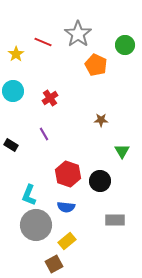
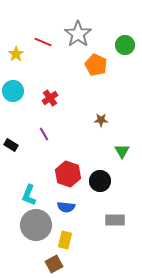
yellow rectangle: moved 2 px left, 1 px up; rotated 36 degrees counterclockwise
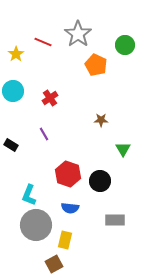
green triangle: moved 1 px right, 2 px up
blue semicircle: moved 4 px right, 1 px down
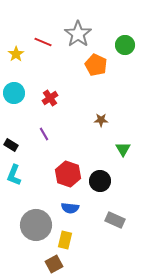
cyan circle: moved 1 px right, 2 px down
cyan L-shape: moved 15 px left, 20 px up
gray rectangle: rotated 24 degrees clockwise
